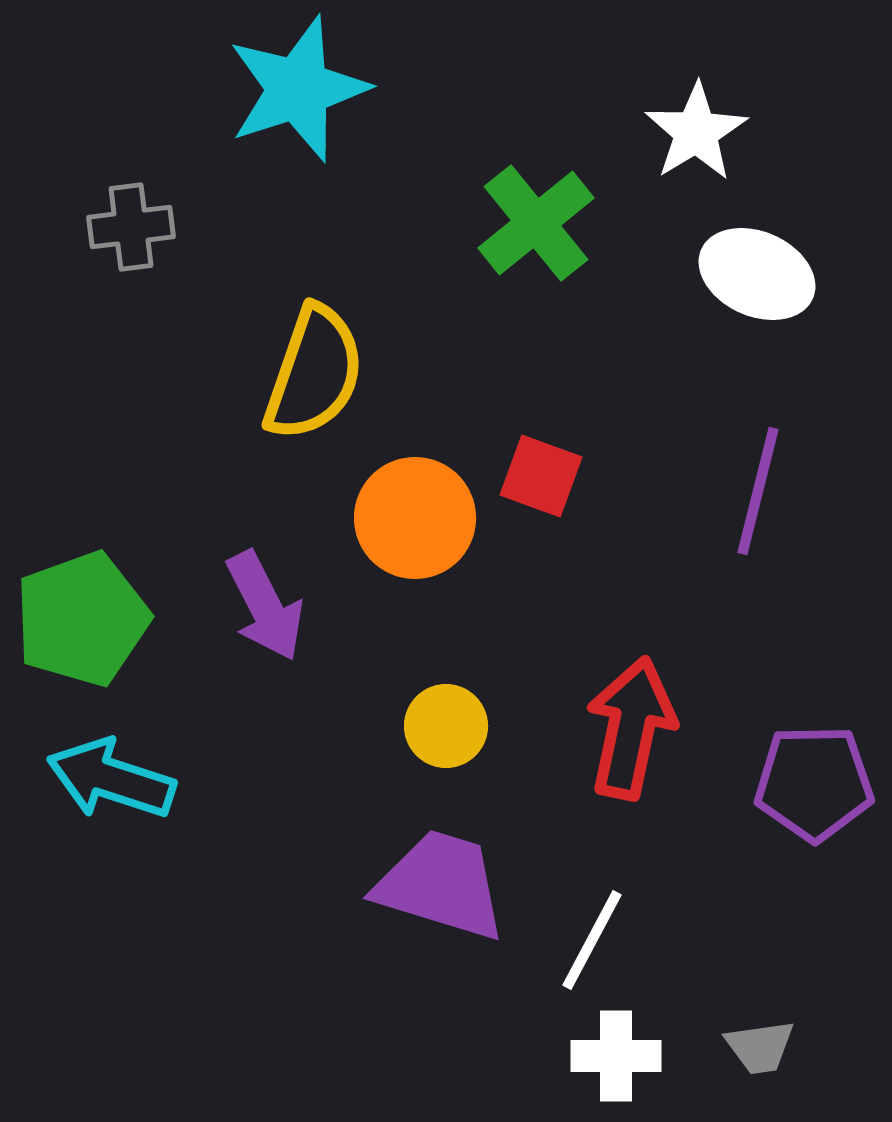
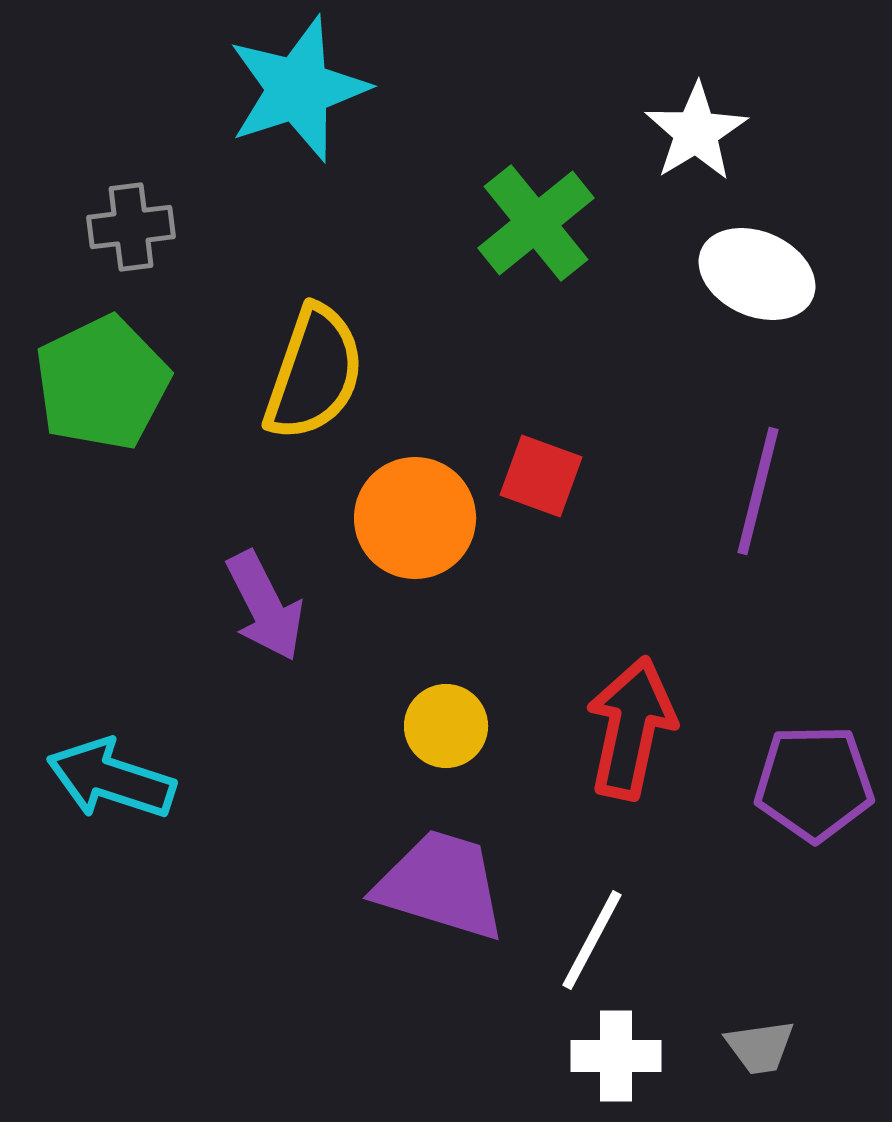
green pentagon: moved 20 px right, 236 px up; rotated 6 degrees counterclockwise
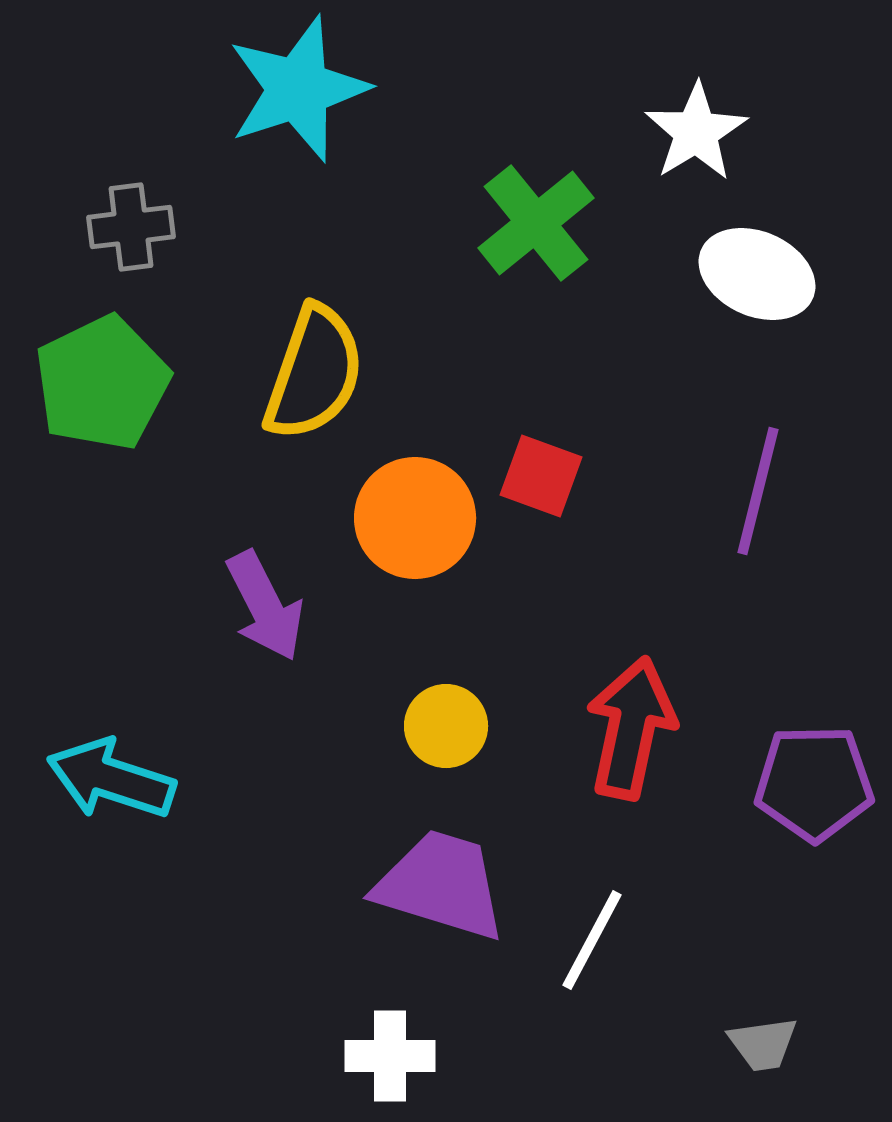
gray trapezoid: moved 3 px right, 3 px up
white cross: moved 226 px left
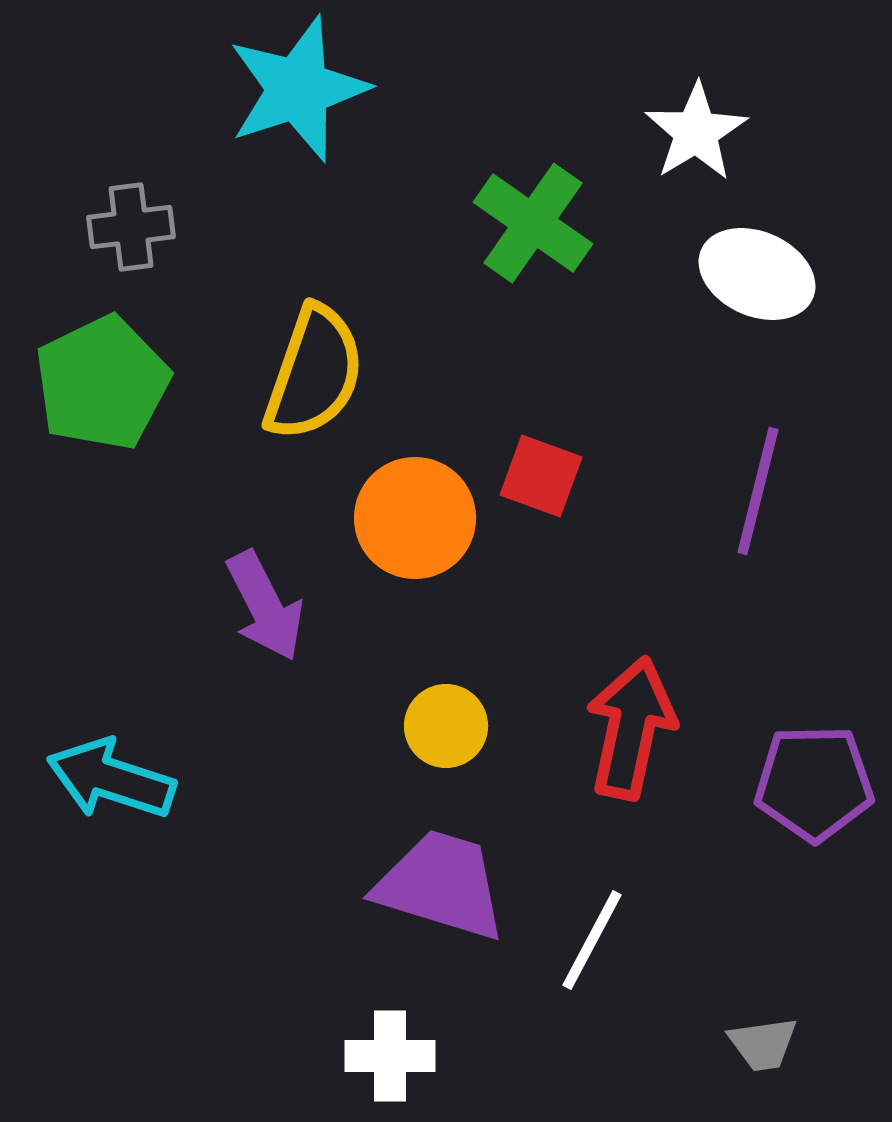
green cross: moved 3 px left; rotated 16 degrees counterclockwise
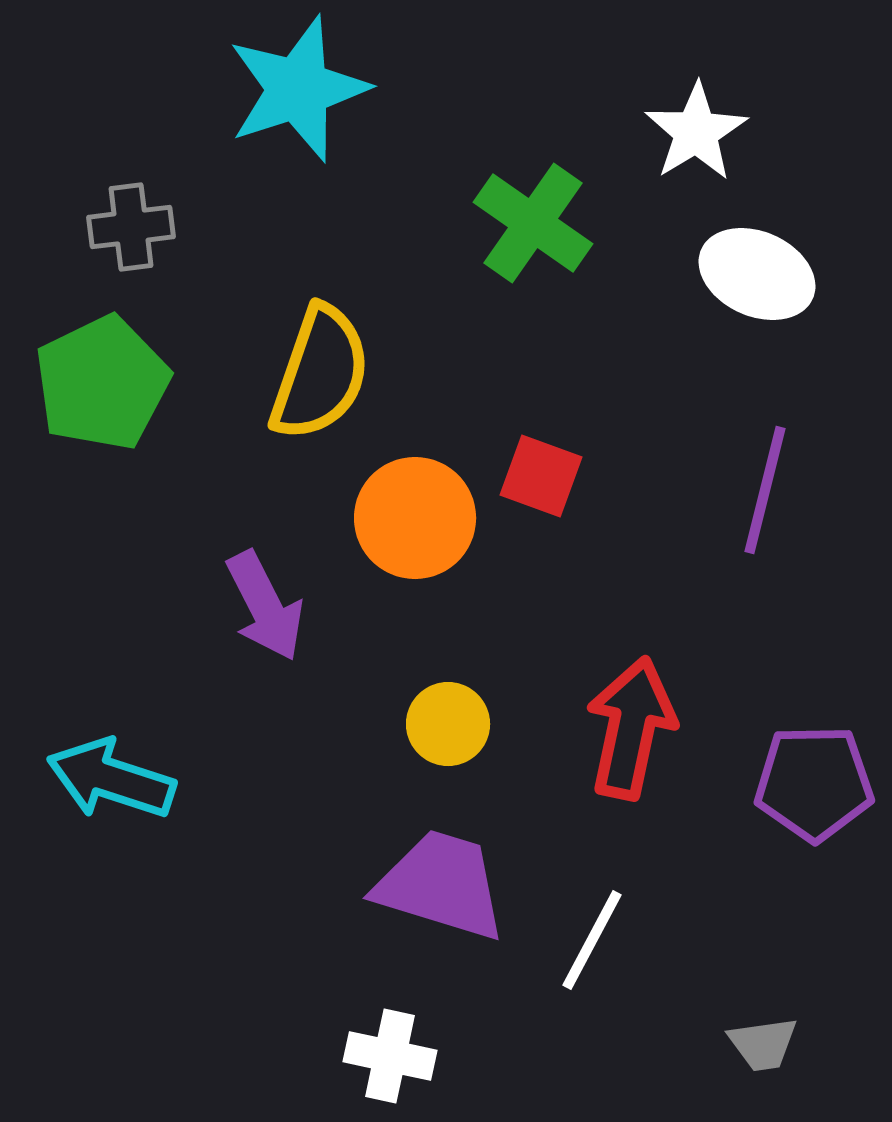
yellow semicircle: moved 6 px right
purple line: moved 7 px right, 1 px up
yellow circle: moved 2 px right, 2 px up
white cross: rotated 12 degrees clockwise
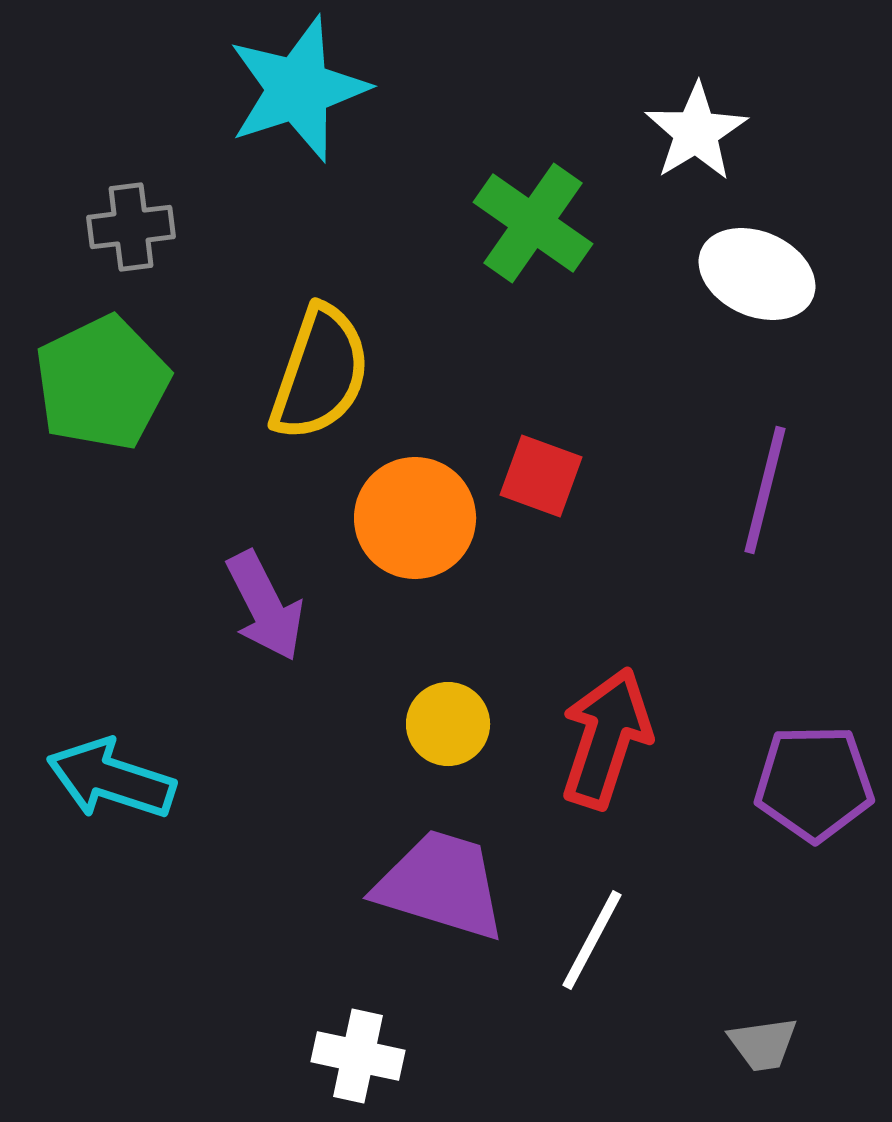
red arrow: moved 25 px left, 10 px down; rotated 6 degrees clockwise
white cross: moved 32 px left
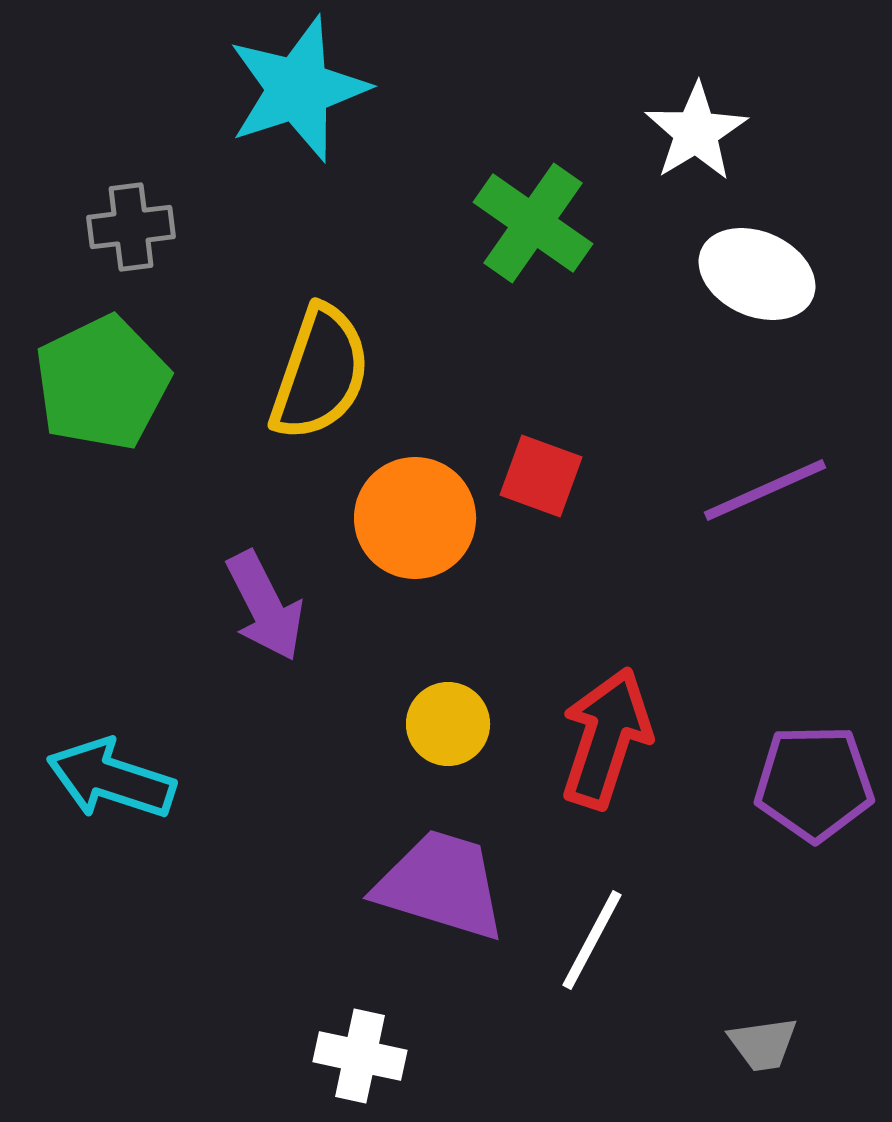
purple line: rotated 52 degrees clockwise
white cross: moved 2 px right
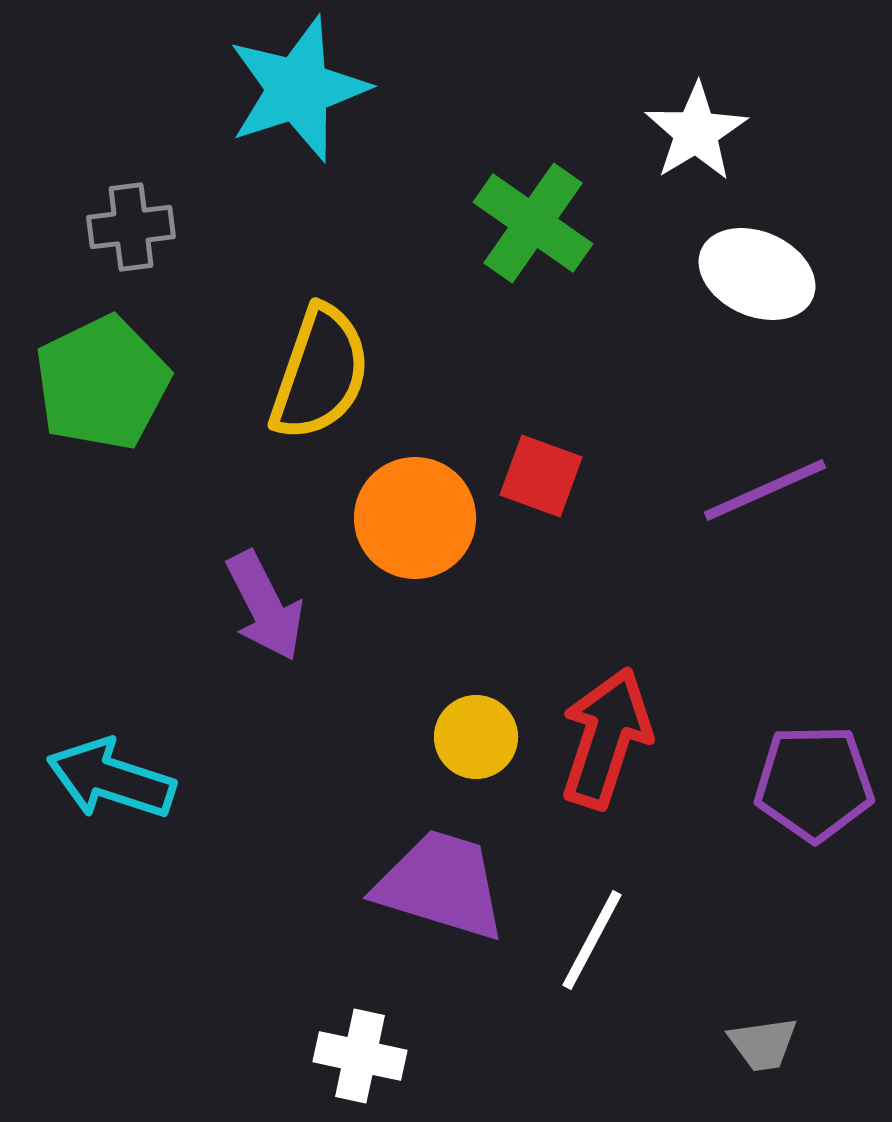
yellow circle: moved 28 px right, 13 px down
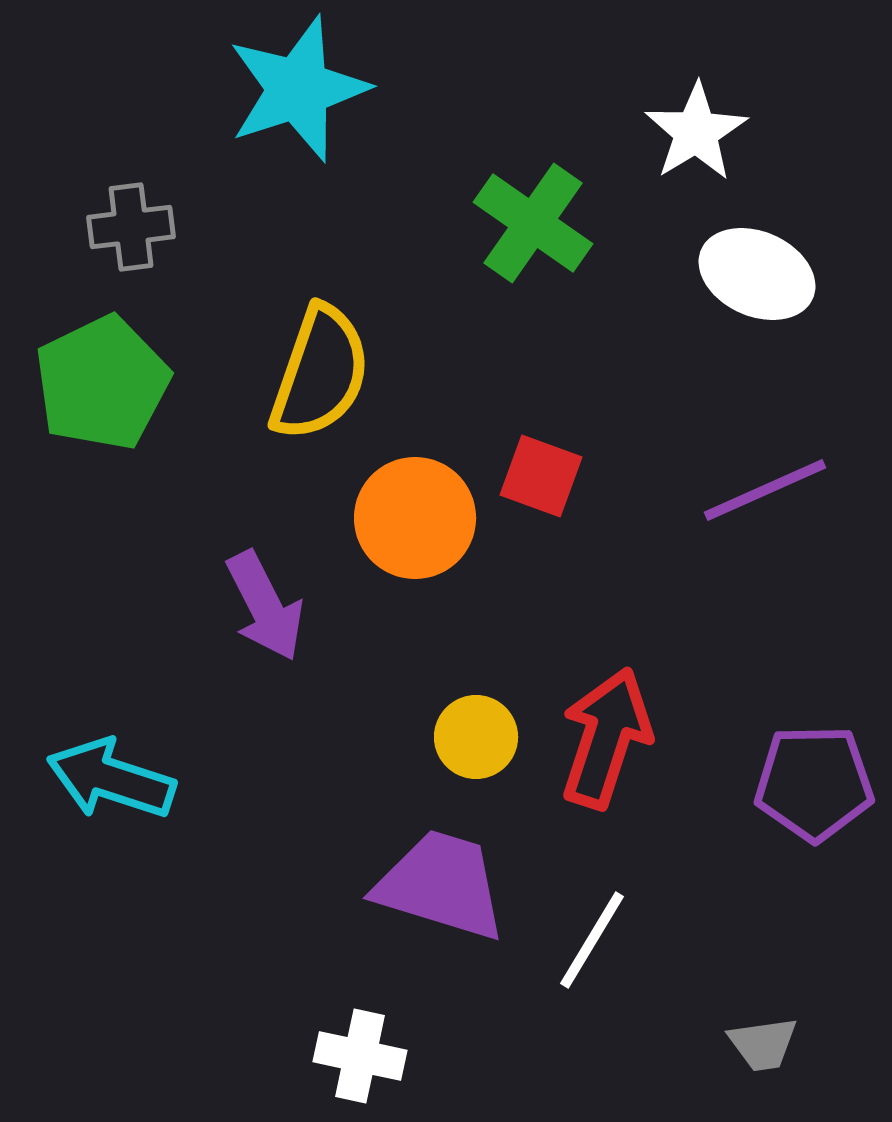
white line: rotated 3 degrees clockwise
